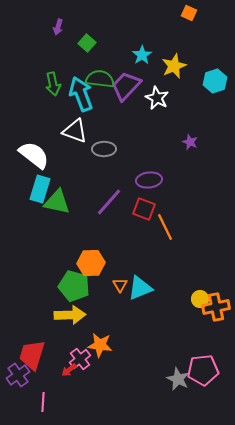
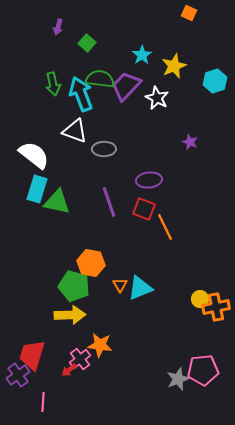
cyan rectangle: moved 3 px left
purple line: rotated 60 degrees counterclockwise
orange hexagon: rotated 12 degrees clockwise
gray star: rotated 25 degrees clockwise
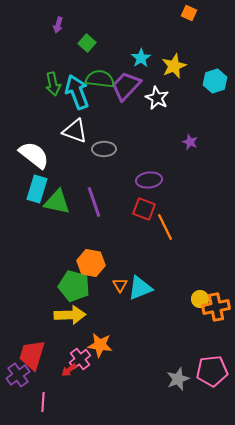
purple arrow: moved 2 px up
cyan star: moved 1 px left, 3 px down
cyan arrow: moved 4 px left, 2 px up
purple line: moved 15 px left
pink pentagon: moved 9 px right, 1 px down
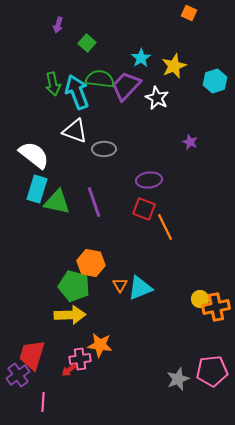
pink cross: rotated 30 degrees clockwise
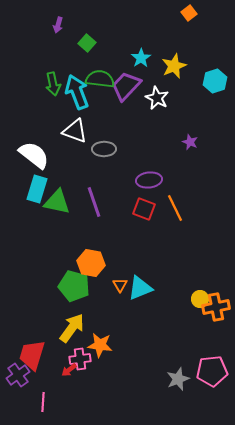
orange square: rotated 28 degrees clockwise
orange line: moved 10 px right, 19 px up
yellow arrow: moved 2 px right, 13 px down; rotated 52 degrees counterclockwise
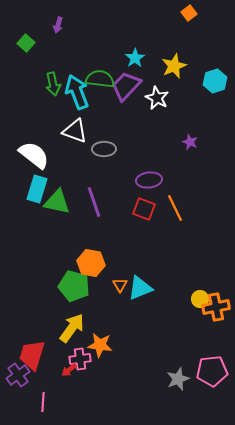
green square: moved 61 px left
cyan star: moved 6 px left
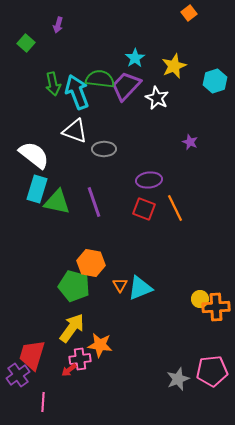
orange cross: rotated 8 degrees clockwise
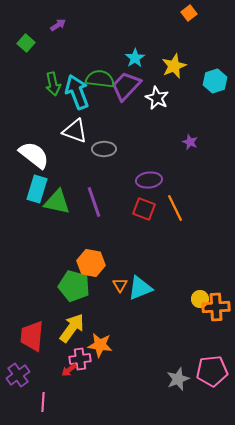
purple arrow: rotated 140 degrees counterclockwise
red trapezoid: moved 19 px up; rotated 12 degrees counterclockwise
